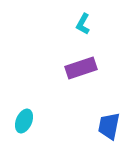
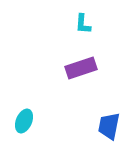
cyan L-shape: rotated 25 degrees counterclockwise
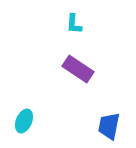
cyan L-shape: moved 9 px left
purple rectangle: moved 3 px left, 1 px down; rotated 52 degrees clockwise
